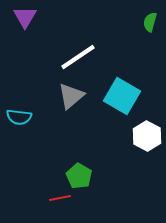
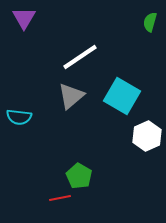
purple triangle: moved 1 px left, 1 px down
white line: moved 2 px right
white hexagon: rotated 8 degrees clockwise
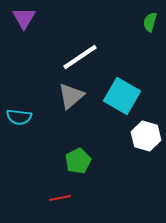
white hexagon: moved 1 px left; rotated 20 degrees counterclockwise
green pentagon: moved 1 px left, 15 px up; rotated 15 degrees clockwise
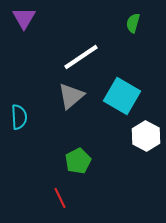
green semicircle: moved 17 px left, 1 px down
white line: moved 1 px right
cyan semicircle: rotated 100 degrees counterclockwise
white hexagon: rotated 12 degrees clockwise
red line: rotated 75 degrees clockwise
